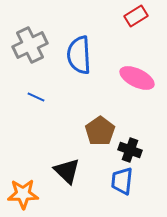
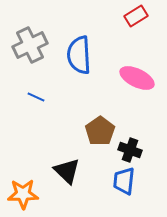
blue trapezoid: moved 2 px right
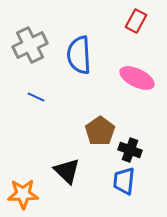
red rectangle: moved 5 px down; rotated 30 degrees counterclockwise
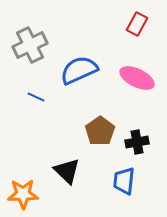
red rectangle: moved 1 px right, 3 px down
blue semicircle: moved 15 px down; rotated 69 degrees clockwise
black cross: moved 7 px right, 8 px up; rotated 30 degrees counterclockwise
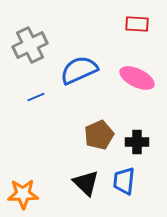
red rectangle: rotated 65 degrees clockwise
blue line: rotated 48 degrees counterclockwise
brown pentagon: moved 1 px left, 4 px down; rotated 12 degrees clockwise
black cross: rotated 10 degrees clockwise
black triangle: moved 19 px right, 12 px down
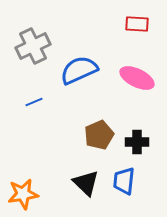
gray cross: moved 3 px right, 1 px down
blue line: moved 2 px left, 5 px down
orange star: rotated 8 degrees counterclockwise
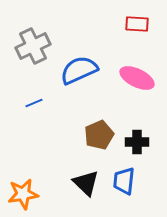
blue line: moved 1 px down
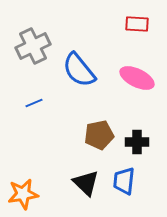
blue semicircle: rotated 105 degrees counterclockwise
brown pentagon: rotated 12 degrees clockwise
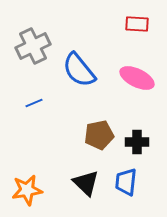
blue trapezoid: moved 2 px right, 1 px down
orange star: moved 4 px right, 4 px up
